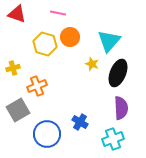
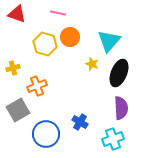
black ellipse: moved 1 px right
blue circle: moved 1 px left
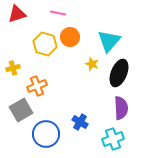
red triangle: rotated 36 degrees counterclockwise
gray square: moved 3 px right
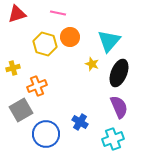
purple semicircle: moved 2 px left, 1 px up; rotated 20 degrees counterclockwise
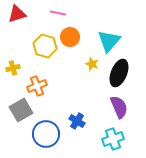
yellow hexagon: moved 2 px down
blue cross: moved 3 px left, 1 px up
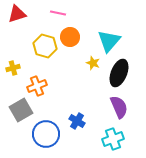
yellow star: moved 1 px right, 1 px up
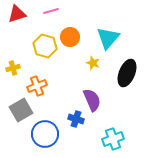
pink line: moved 7 px left, 2 px up; rotated 28 degrees counterclockwise
cyan triangle: moved 1 px left, 3 px up
black ellipse: moved 8 px right
purple semicircle: moved 27 px left, 7 px up
blue cross: moved 1 px left, 2 px up; rotated 14 degrees counterclockwise
blue circle: moved 1 px left
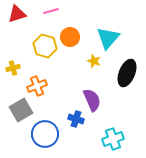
yellow star: moved 1 px right, 2 px up
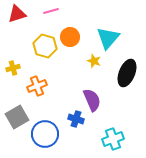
gray square: moved 4 px left, 7 px down
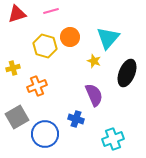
purple semicircle: moved 2 px right, 5 px up
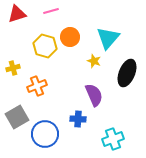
blue cross: moved 2 px right; rotated 14 degrees counterclockwise
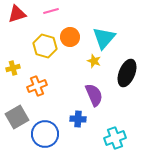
cyan triangle: moved 4 px left
cyan cross: moved 2 px right, 1 px up
